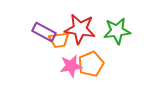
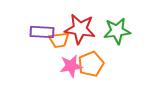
purple rectangle: moved 2 px left; rotated 25 degrees counterclockwise
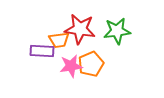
purple rectangle: moved 19 px down
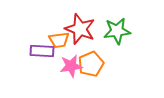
red star: rotated 12 degrees clockwise
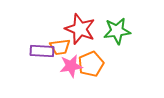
orange trapezoid: moved 1 px right, 7 px down
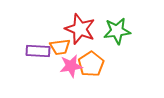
purple rectangle: moved 4 px left
orange pentagon: rotated 10 degrees counterclockwise
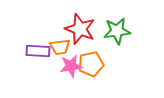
orange pentagon: rotated 20 degrees clockwise
